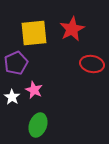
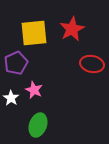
white star: moved 1 px left, 1 px down
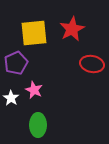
green ellipse: rotated 20 degrees counterclockwise
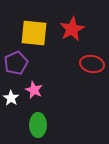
yellow square: rotated 12 degrees clockwise
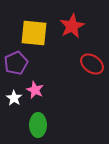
red star: moved 3 px up
red ellipse: rotated 25 degrees clockwise
pink star: moved 1 px right
white star: moved 3 px right
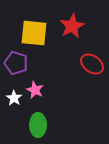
purple pentagon: rotated 30 degrees counterclockwise
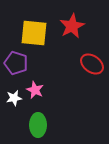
white star: rotated 28 degrees clockwise
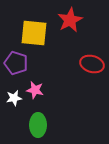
red star: moved 2 px left, 6 px up
red ellipse: rotated 20 degrees counterclockwise
pink star: rotated 12 degrees counterclockwise
